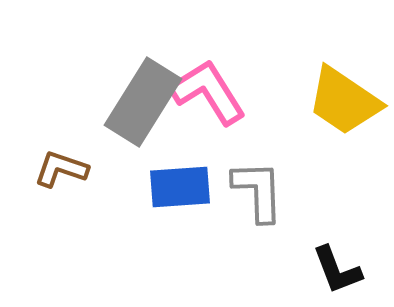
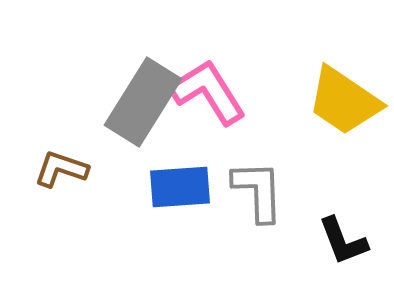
black L-shape: moved 6 px right, 29 px up
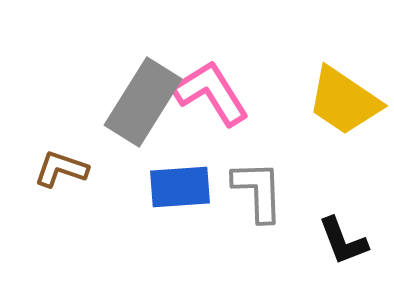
pink L-shape: moved 3 px right, 1 px down
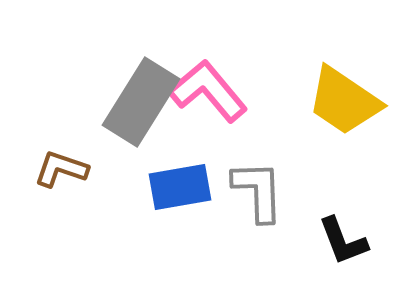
pink L-shape: moved 3 px left, 2 px up; rotated 8 degrees counterclockwise
gray rectangle: moved 2 px left
blue rectangle: rotated 6 degrees counterclockwise
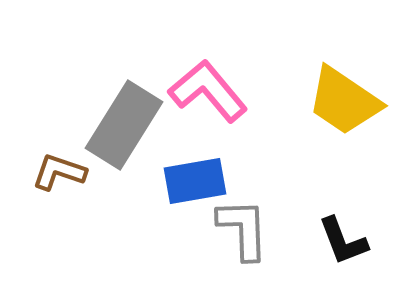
gray rectangle: moved 17 px left, 23 px down
brown L-shape: moved 2 px left, 3 px down
blue rectangle: moved 15 px right, 6 px up
gray L-shape: moved 15 px left, 38 px down
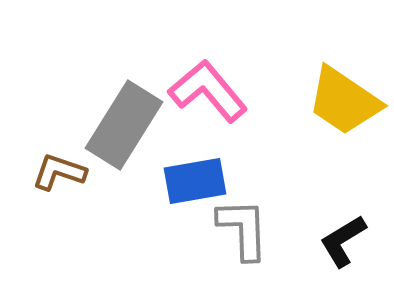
black L-shape: rotated 80 degrees clockwise
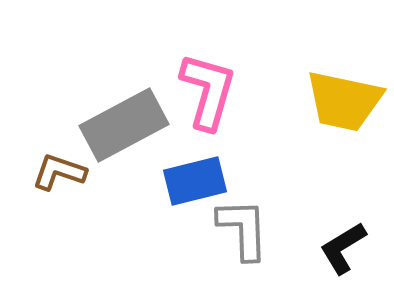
pink L-shape: rotated 56 degrees clockwise
yellow trapezoid: rotated 22 degrees counterclockwise
gray rectangle: rotated 30 degrees clockwise
blue rectangle: rotated 4 degrees counterclockwise
black L-shape: moved 7 px down
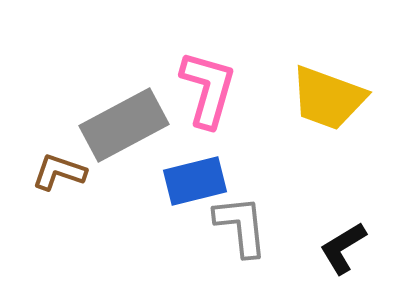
pink L-shape: moved 2 px up
yellow trapezoid: moved 16 px left, 3 px up; rotated 8 degrees clockwise
gray L-shape: moved 2 px left, 3 px up; rotated 4 degrees counterclockwise
